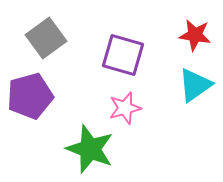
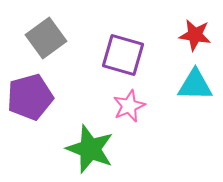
cyan triangle: rotated 36 degrees clockwise
purple pentagon: moved 1 px down
pink star: moved 4 px right, 2 px up; rotated 8 degrees counterclockwise
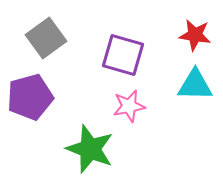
pink star: rotated 12 degrees clockwise
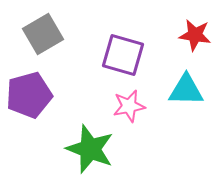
gray square: moved 3 px left, 4 px up; rotated 6 degrees clockwise
cyan triangle: moved 9 px left, 5 px down
purple pentagon: moved 1 px left, 2 px up
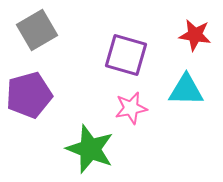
gray square: moved 6 px left, 4 px up
purple square: moved 3 px right
pink star: moved 2 px right, 2 px down
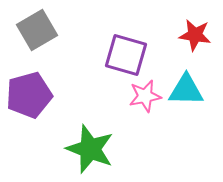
pink star: moved 14 px right, 12 px up
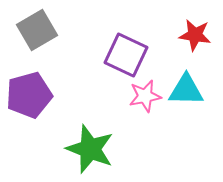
purple square: rotated 9 degrees clockwise
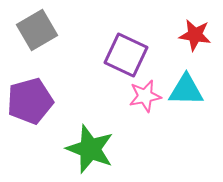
purple pentagon: moved 1 px right, 6 px down
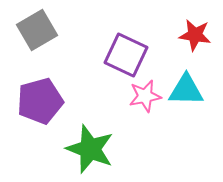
purple pentagon: moved 10 px right
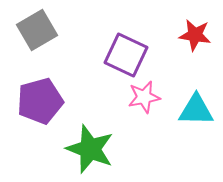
cyan triangle: moved 10 px right, 20 px down
pink star: moved 1 px left, 1 px down
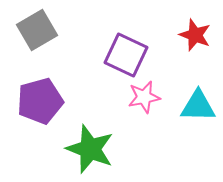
red star: rotated 12 degrees clockwise
cyan triangle: moved 2 px right, 4 px up
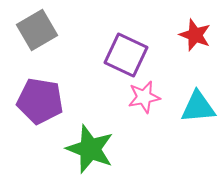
purple pentagon: rotated 24 degrees clockwise
cyan triangle: moved 1 px down; rotated 6 degrees counterclockwise
